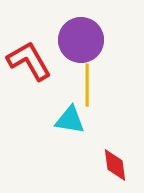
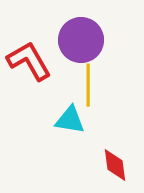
yellow line: moved 1 px right
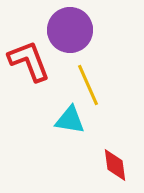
purple circle: moved 11 px left, 10 px up
red L-shape: rotated 9 degrees clockwise
yellow line: rotated 24 degrees counterclockwise
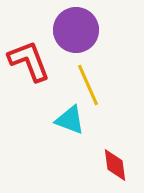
purple circle: moved 6 px right
cyan triangle: rotated 12 degrees clockwise
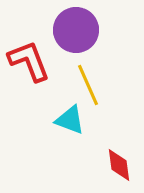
red diamond: moved 4 px right
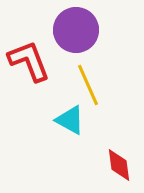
cyan triangle: rotated 8 degrees clockwise
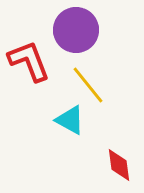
yellow line: rotated 15 degrees counterclockwise
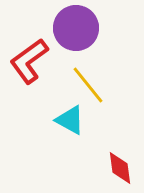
purple circle: moved 2 px up
red L-shape: rotated 105 degrees counterclockwise
red diamond: moved 1 px right, 3 px down
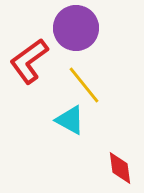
yellow line: moved 4 px left
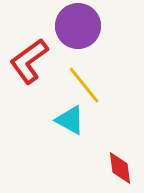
purple circle: moved 2 px right, 2 px up
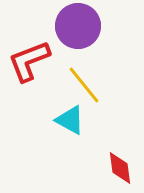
red L-shape: rotated 15 degrees clockwise
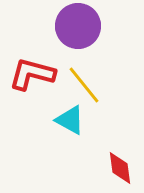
red L-shape: moved 3 px right, 13 px down; rotated 36 degrees clockwise
